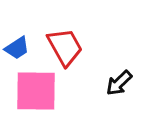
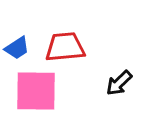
red trapezoid: rotated 66 degrees counterclockwise
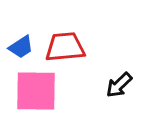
blue trapezoid: moved 4 px right, 1 px up
black arrow: moved 2 px down
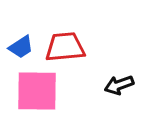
black arrow: rotated 24 degrees clockwise
pink square: moved 1 px right
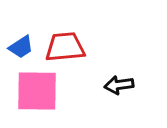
black arrow: rotated 12 degrees clockwise
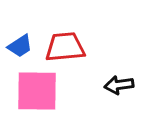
blue trapezoid: moved 1 px left, 1 px up
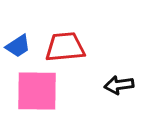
blue trapezoid: moved 2 px left
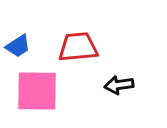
red trapezoid: moved 13 px right
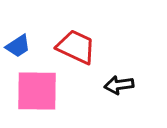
red trapezoid: moved 2 px left; rotated 30 degrees clockwise
